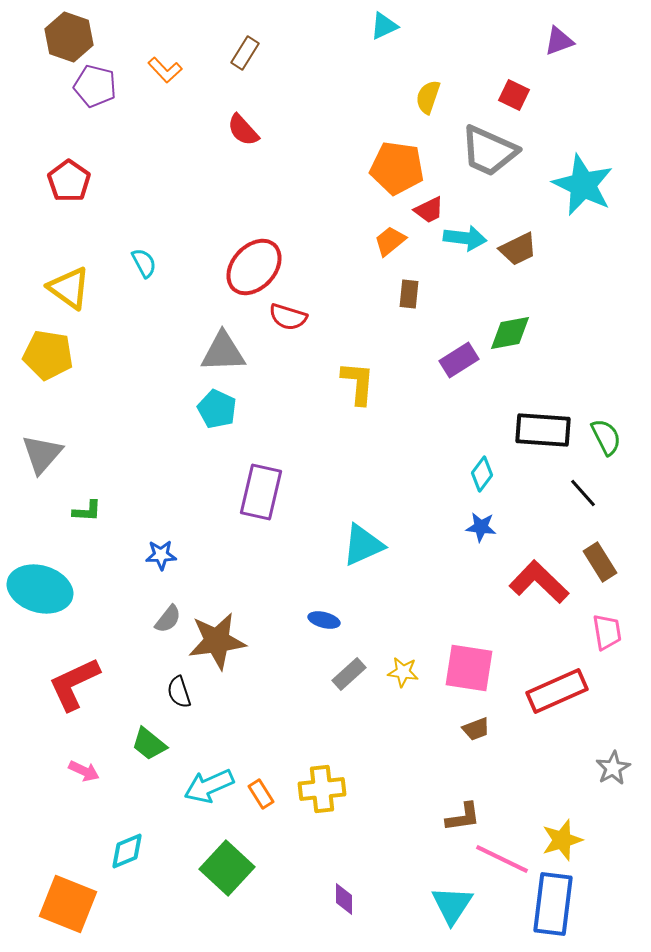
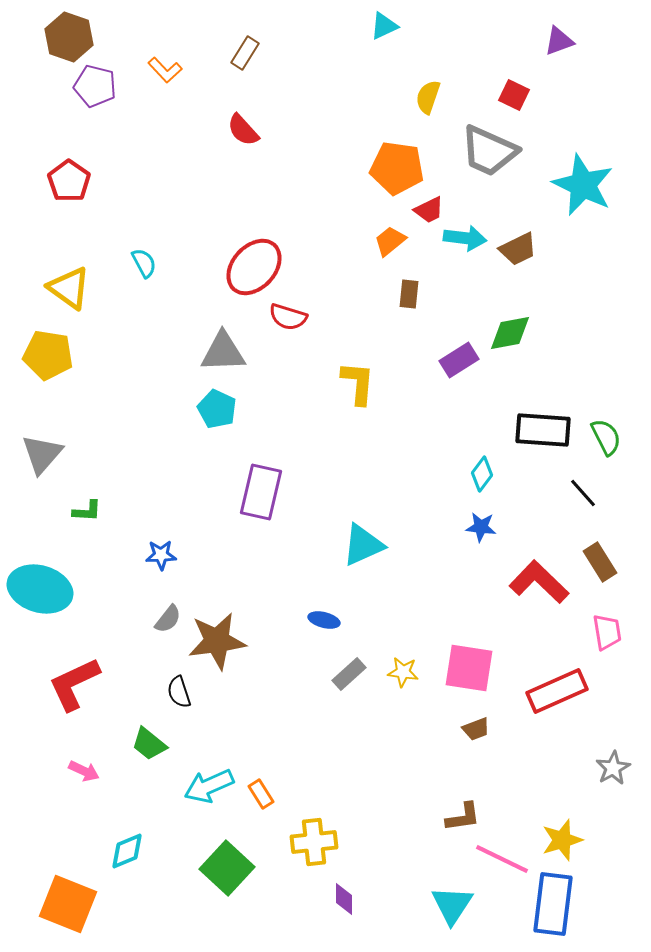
yellow cross at (322, 789): moved 8 px left, 53 px down
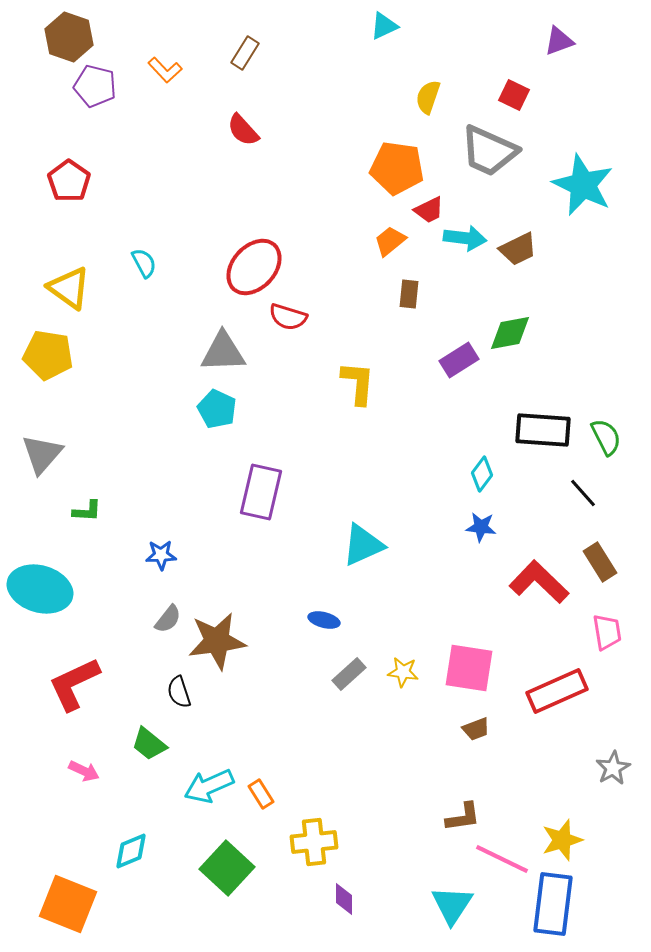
cyan diamond at (127, 851): moved 4 px right
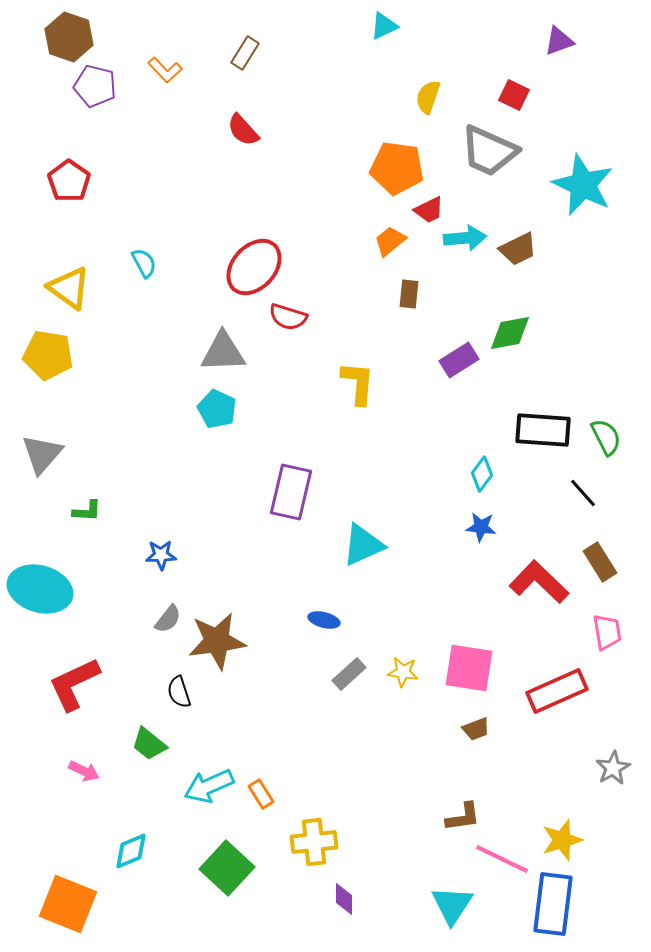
cyan arrow at (465, 238): rotated 12 degrees counterclockwise
purple rectangle at (261, 492): moved 30 px right
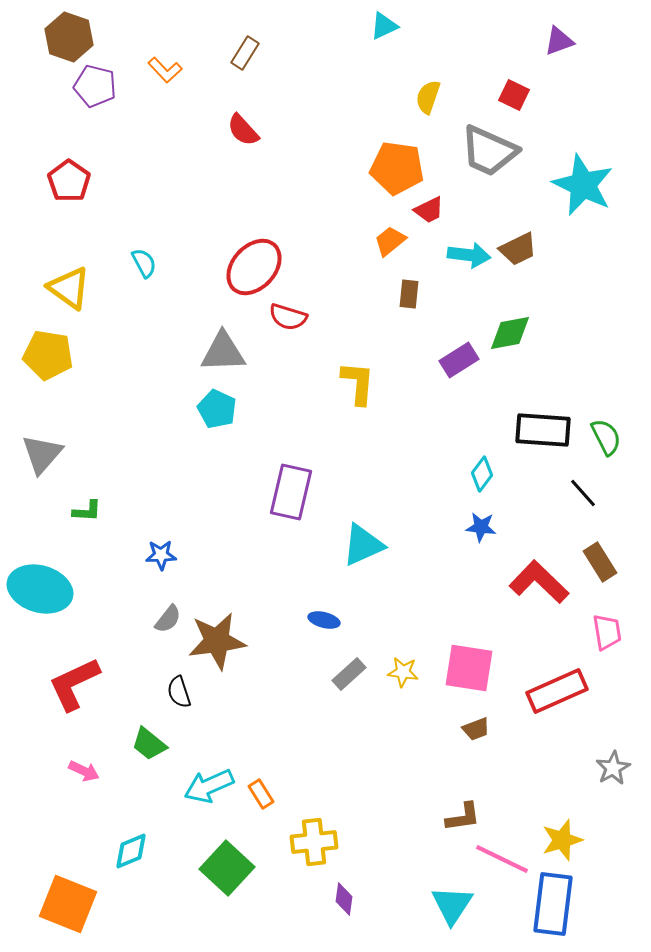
cyan arrow at (465, 238): moved 4 px right, 17 px down; rotated 12 degrees clockwise
purple diamond at (344, 899): rotated 8 degrees clockwise
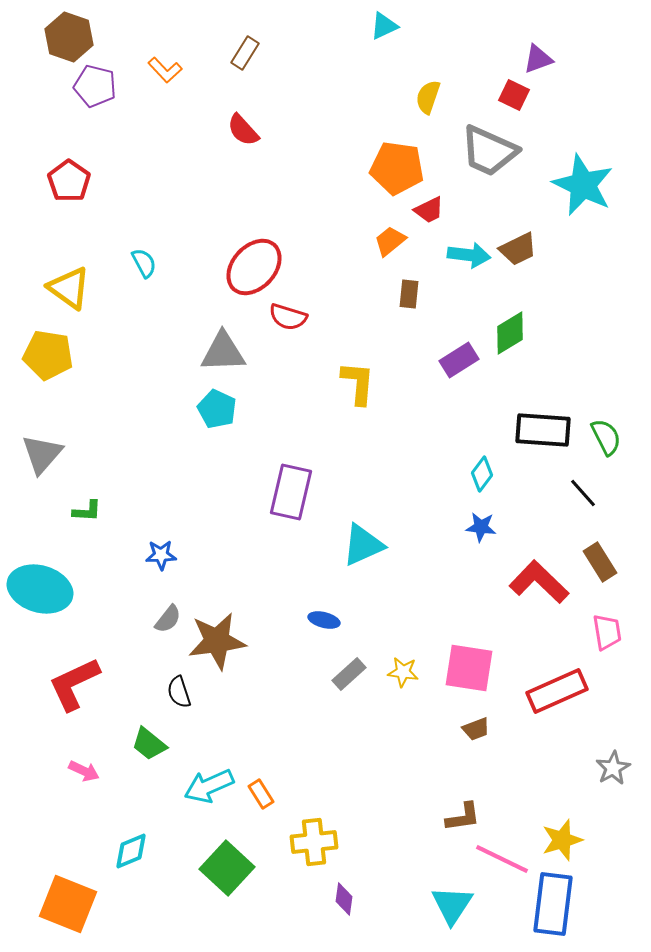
purple triangle at (559, 41): moved 21 px left, 18 px down
green diamond at (510, 333): rotated 21 degrees counterclockwise
